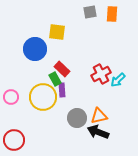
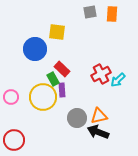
green rectangle: moved 2 px left
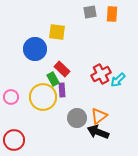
orange triangle: rotated 24 degrees counterclockwise
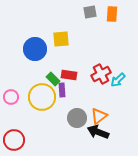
yellow square: moved 4 px right, 7 px down; rotated 12 degrees counterclockwise
red rectangle: moved 7 px right, 6 px down; rotated 35 degrees counterclockwise
green rectangle: rotated 16 degrees counterclockwise
yellow circle: moved 1 px left
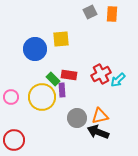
gray square: rotated 16 degrees counterclockwise
orange triangle: moved 1 px right; rotated 24 degrees clockwise
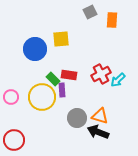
orange rectangle: moved 6 px down
orange triangle: rotated 30 degrees clockwise
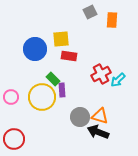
red rectangle: moved 19 px up
gray circle: moved 3 px right, 1 px up
red circle: moved 1 px up
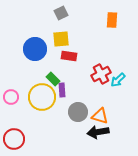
gray square: moved 29 px left, 1 px down
gray circle: moved 2 px left, 5 px up
black arrow: rotated 30 degrees counterclockwise
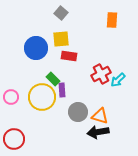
gray square: rotated 24 degrees counterclockwise
blue circle: moved 1 px right, 1 px up
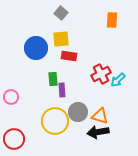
green rectangle: rotated 40 degrees clockwise
yellow circle: moved 13 px right, 24 px down
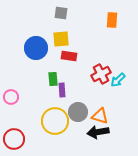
gray square: rotated 32 degrees counterclockwise
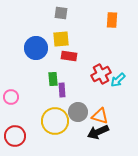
black arrow: rotated 15 degrees counterclockwise
red circle: moved 1 px right, 3 px up
